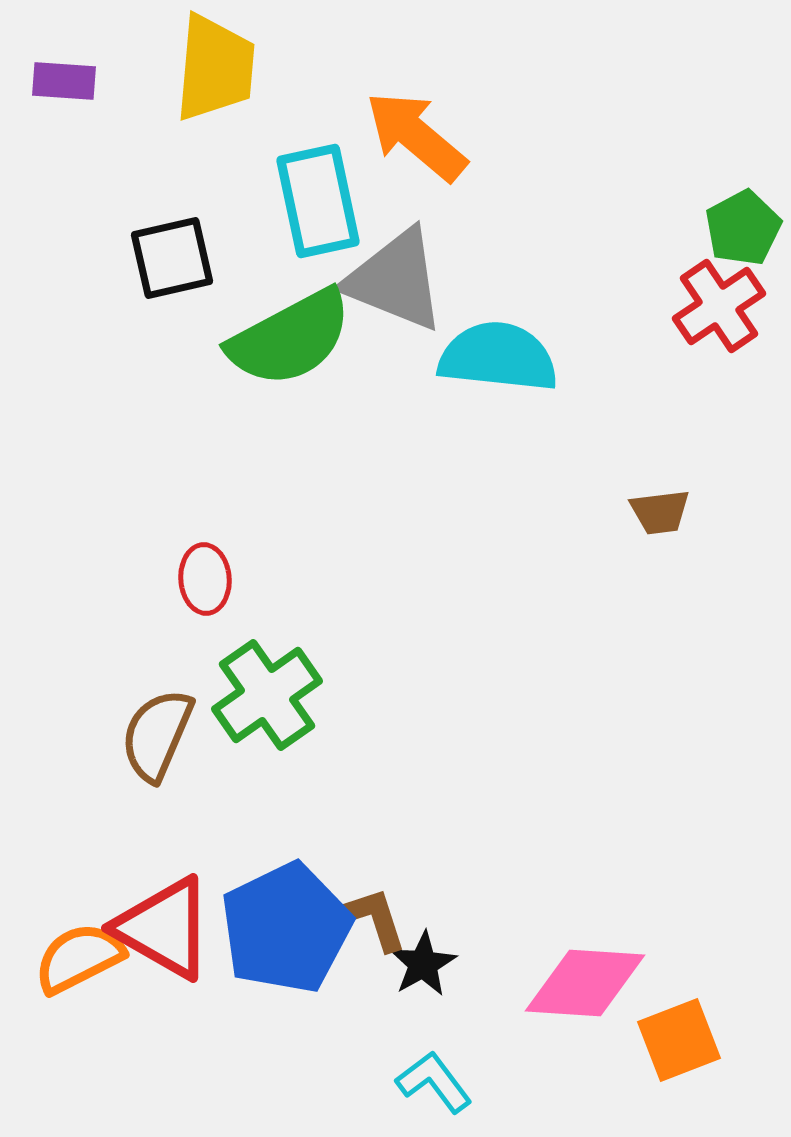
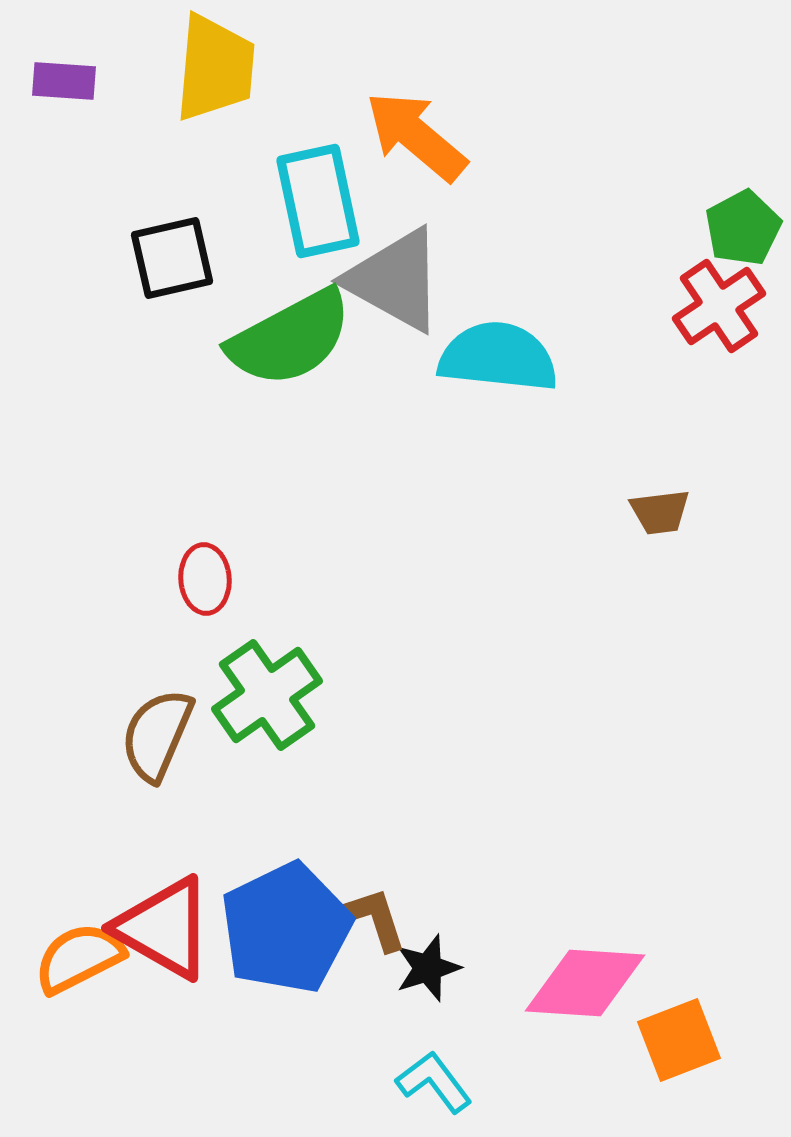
gray triangle: rotated 7 degrees clockwise
black star: moved 5 px right, 4 px down; rotated 12 degrees clockwise
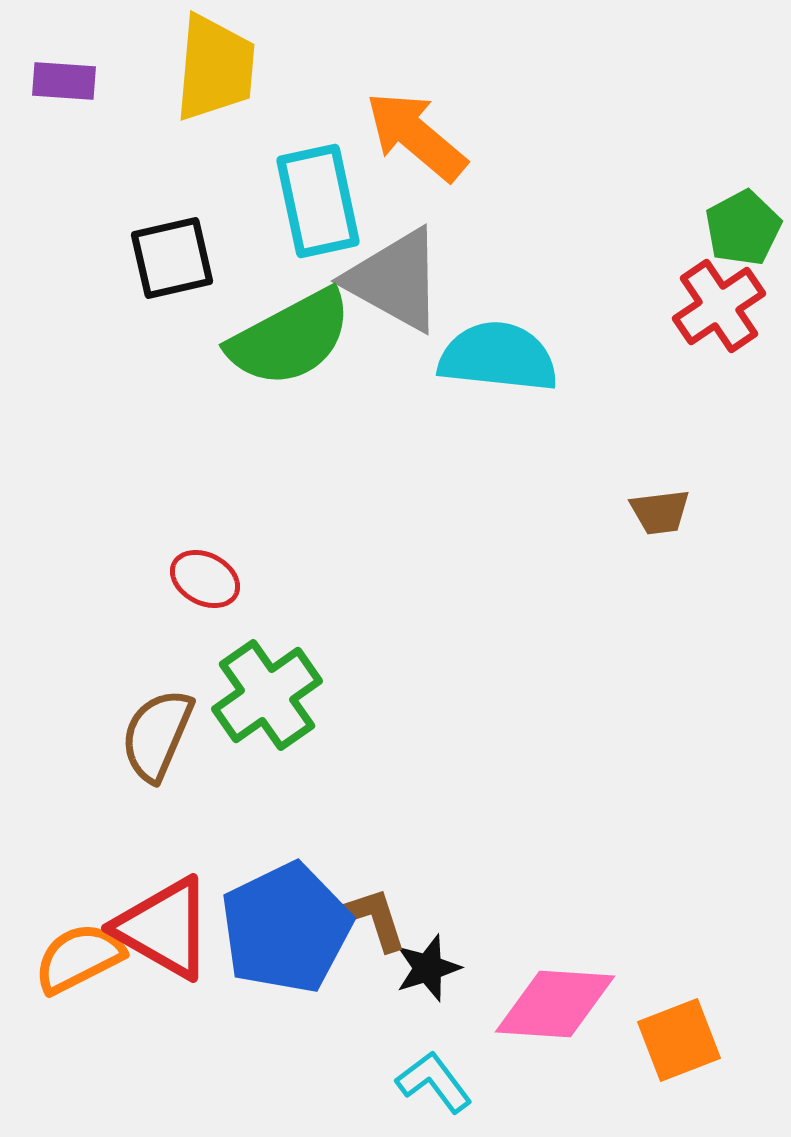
red ellipse: rotated 58 degrees counterclockwise
pink diamond: moved 30 px left, 21 px down
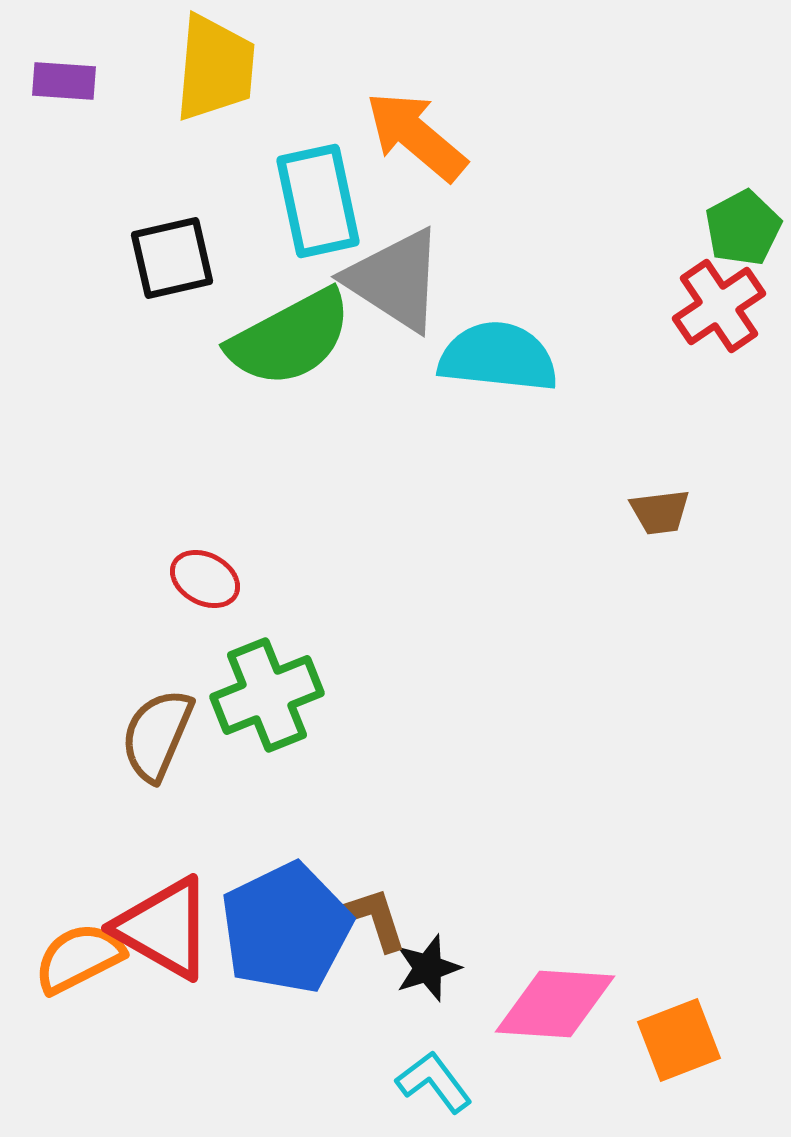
gray triangle: rotated 4 degrees clockwise
green cross: rotated 13 degrees clockwise
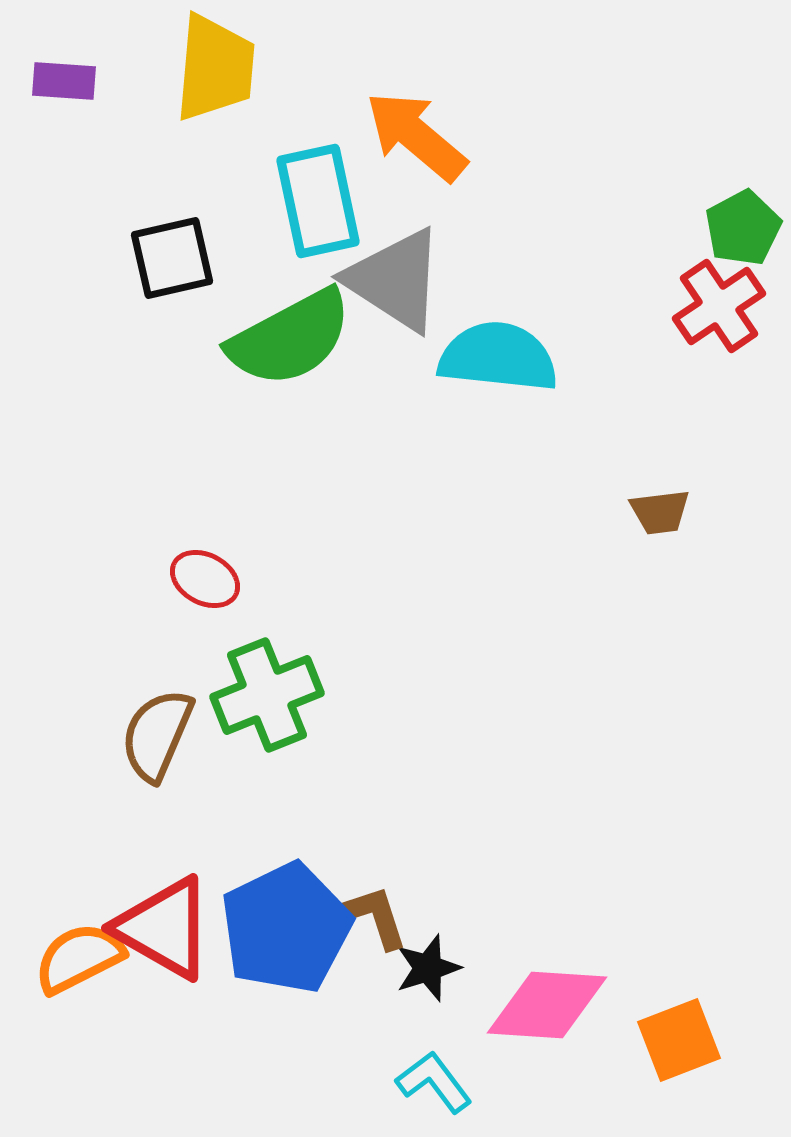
brown L-shape: moved 1 px right, 2 px up
pink diamond: moved 8 px left, 1 px down
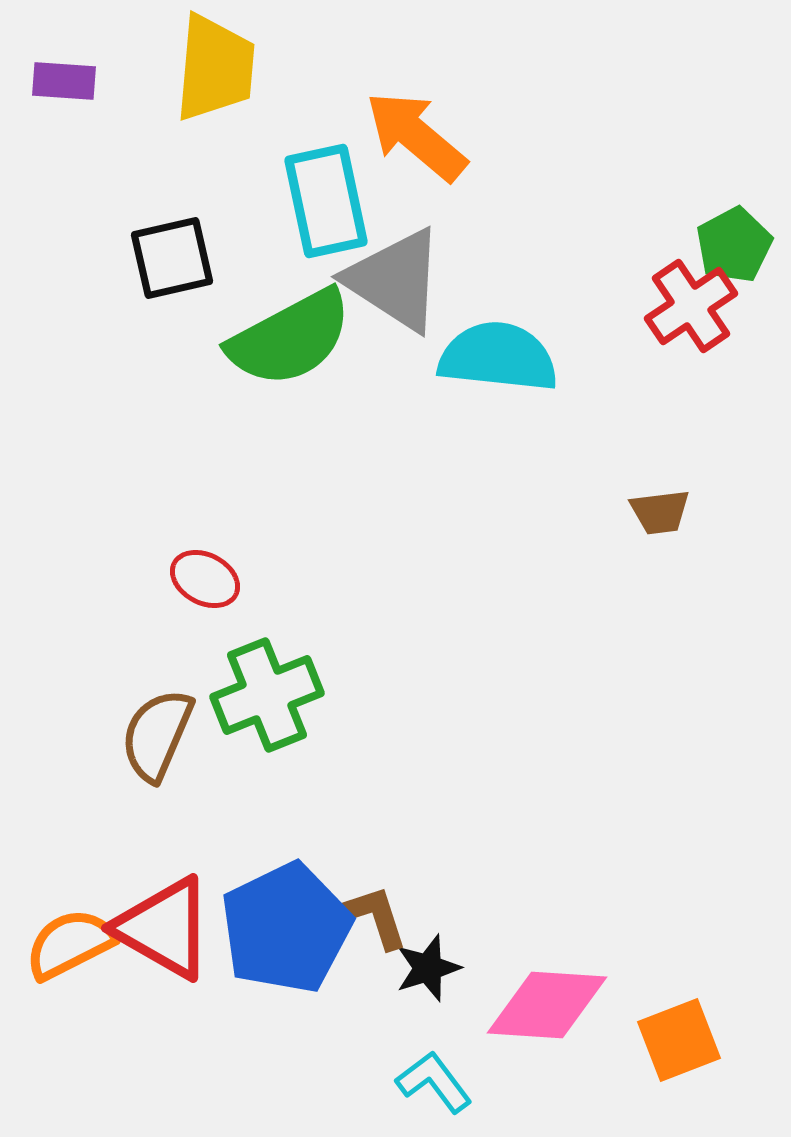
cyan rectangle: moved 8 px right
green pentagon: moved 9 px left, 17 px down
red cross: moved 28 px left
orange semicircle: moved 9 px left, 14 px up
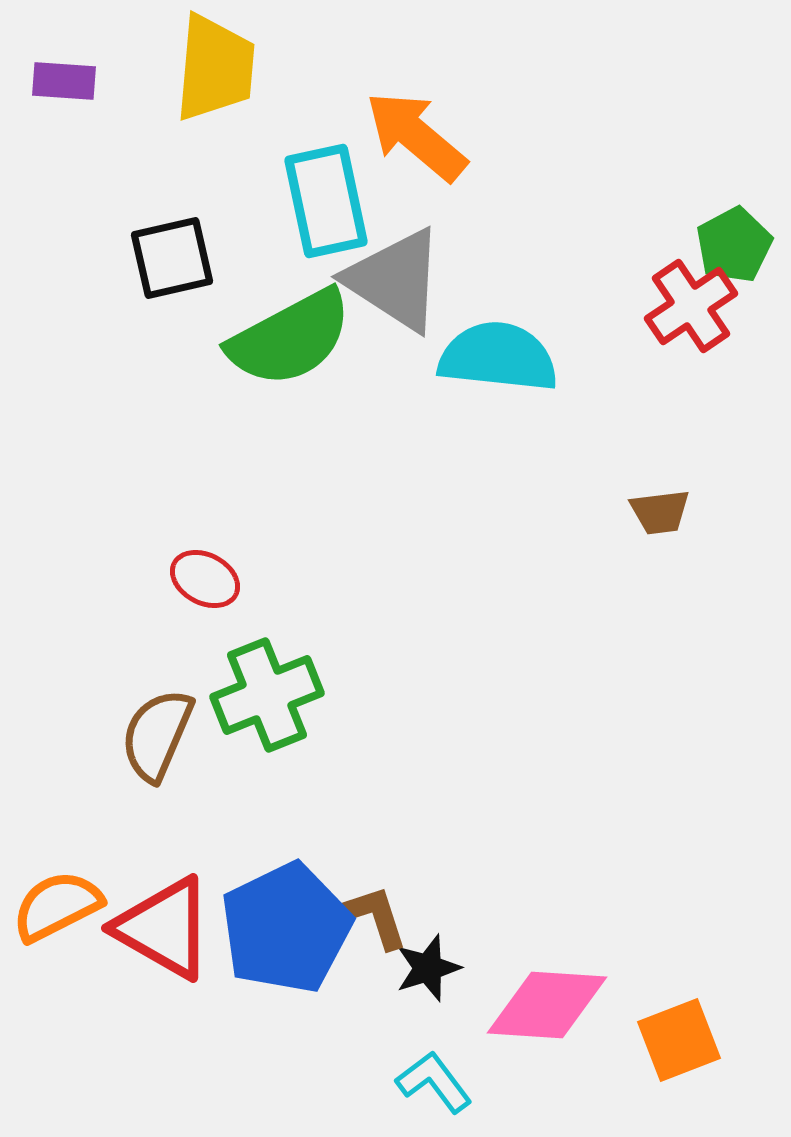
orange semicircle: moved 13 px left, 38 px up
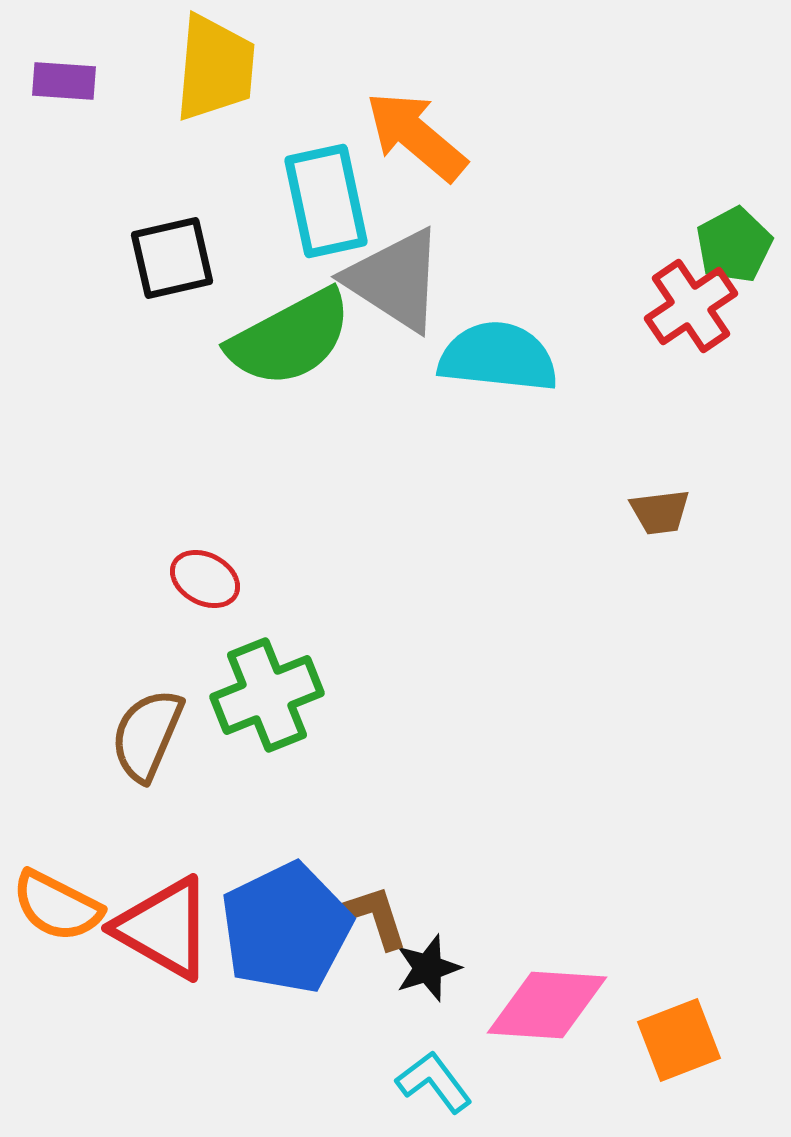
brown semicircle: moved 10 px left
orange semicircle: rotated 126 degrees counterclockwise
